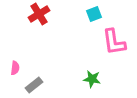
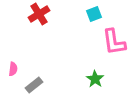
pink semicircle: moved 2 px left, 1 px down
green star: moved 3 px right; rotated 24 degrees clockwise
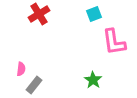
pink semicircle: moved 8 px right
green star: moved 2 px left, 1 px down
gray rectangle: rotated 12 degrees counterclockwise
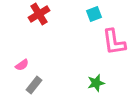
pink semicircle: moved 1 px right, 4 px up; rotated 48 degrees clockwise
green star: moved 3 px right, 3 px down; rotated 24 degrees clockwise
